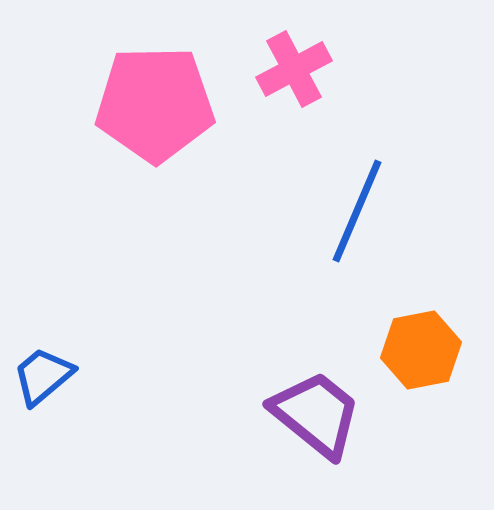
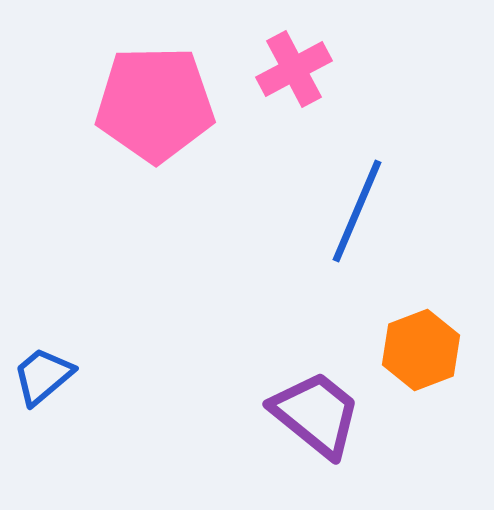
orange hexagon: rotated 10 degrees counterclockwise
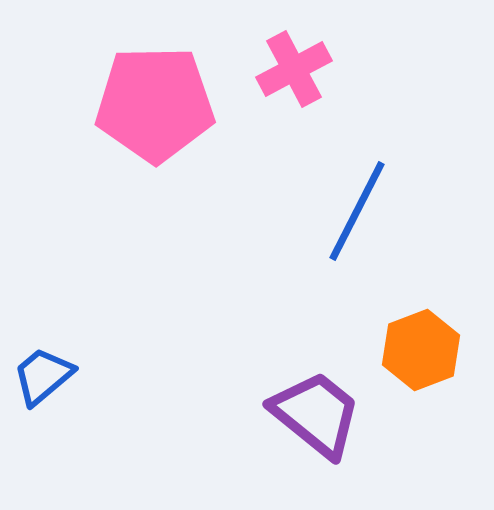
blue line: rotated 4 degrees clockwise
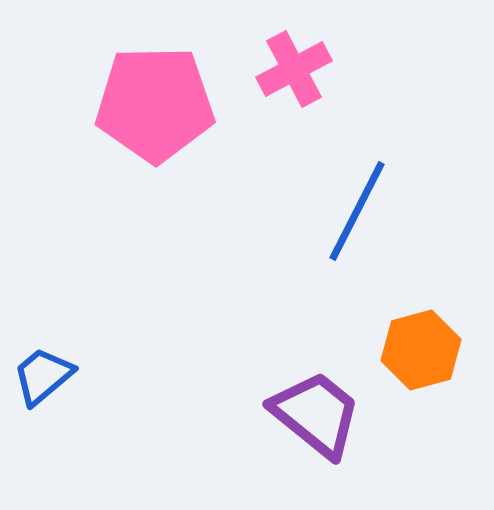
orange hexagon: rotated 6 degrees clockwise
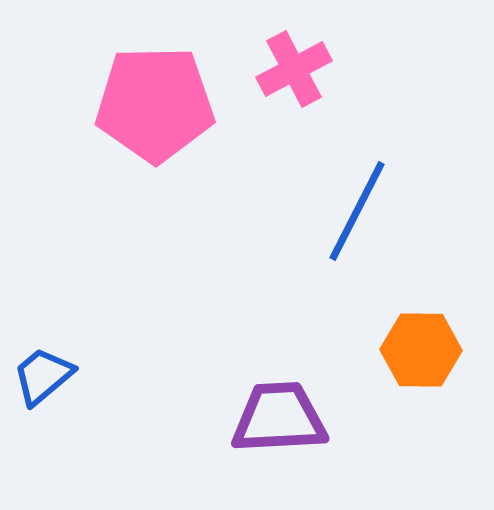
orange hexagon: rotated 16 degrees clockwise
purple trapezoid: moved 37 px left, 4 px down; rotated 42 degrees counterclockwise
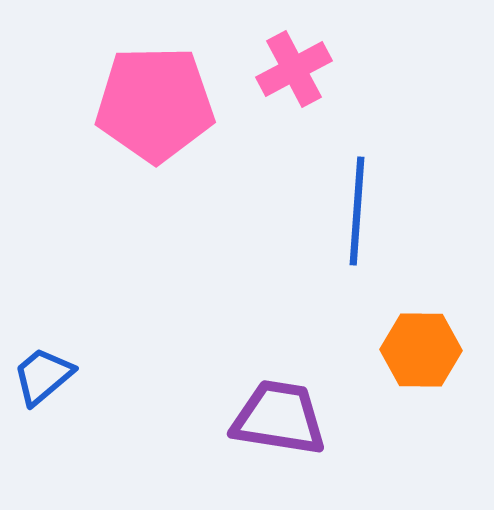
blue line: rotated 23 degrees counterclockwise
purple trapezoid: rotated 12 degrees clockwise
